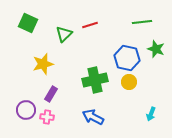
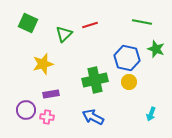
green line: rotated 18 degrees clockwise
purple rectangle: rotated 49 degrees clockwise
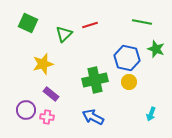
purple rectangle: rotated 49 degrees clockwise
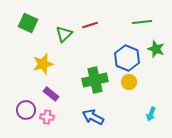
green line: rotated 18 degrees counterclockwise
blue hexagon: rotated 10 degrees clockwise
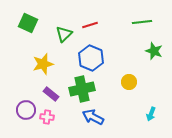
green star: moved 2 px left, 2 px down
blue hexagon: moved 36 px left
green cross: moved 13 px left, 9 px down
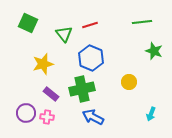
green triangle: rotated 24 degrees counterclockwise
purple circle: moved 3 px down
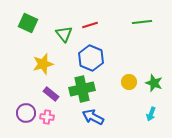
green star: moved 32 px down
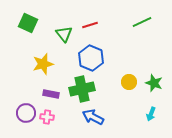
green line: rotated 18 degrees counterclockwise
purple rectangle: rotated 28 degrees counterclockwise
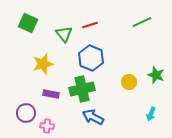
green star: moved 2 px right, 8 px up
pink cross: moved 9 px down
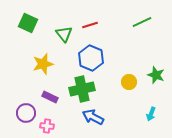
purple rectangle: moved 1 px left, 3 px down; rotated 14 degrees clockwise
